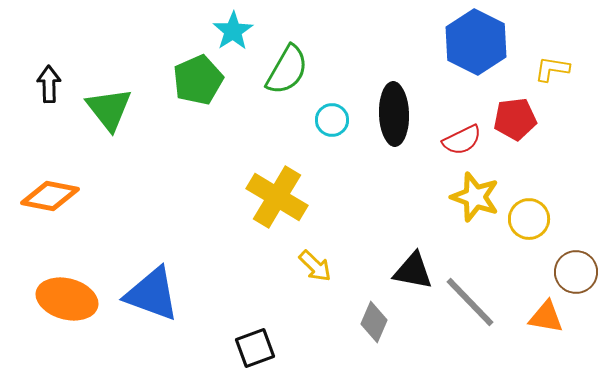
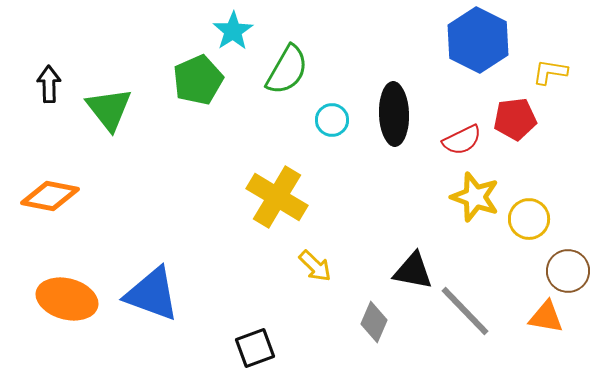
blue hexagon: moved 2 px right, 2 px up
yellow L-shape: moved 2 px left, 3 px down
brown circle: moved 8 px left, 1 px up
gray line: moved 5 px left, 9 px down
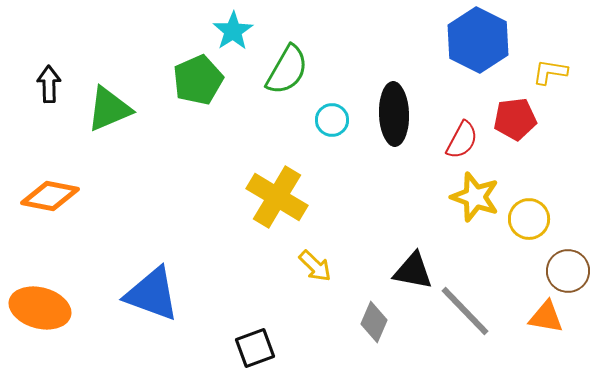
green triangle: rotated 45 degrees clockwise
red semicircle: rotated 36 degrees counterclockwise
orange ellipse: moved 27 px left, 9 px down
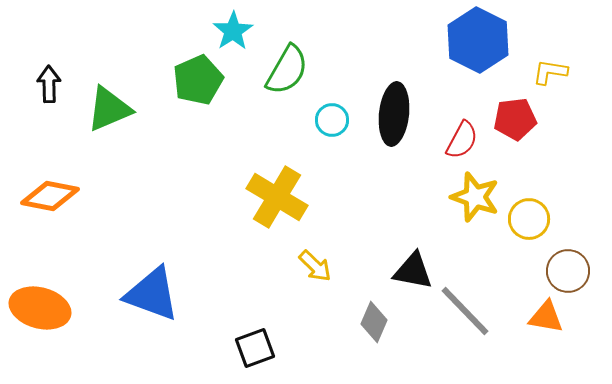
black ellipse: rotated 8 degrees clockwise
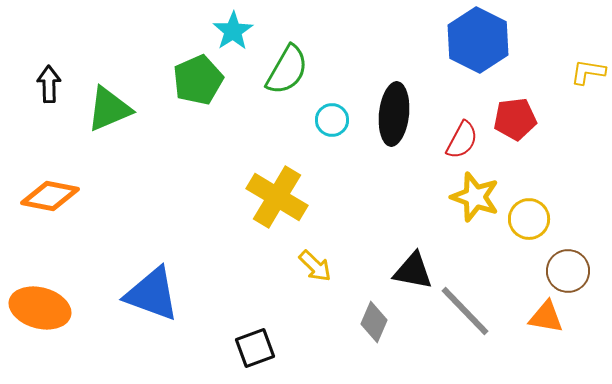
yellow L-shape: moved 38 px right
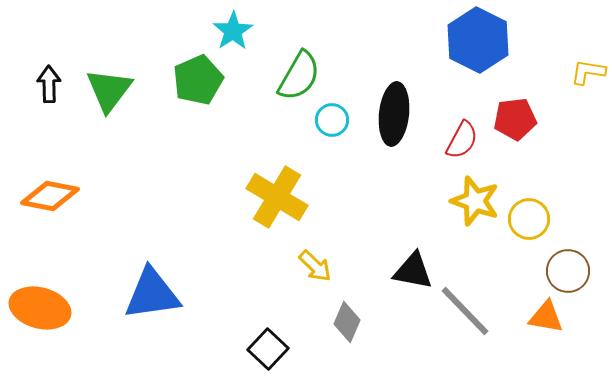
green semicircle: moved 12 px right, 6 px down
green triangle: moved 19 px up; rotated 30 degrees counterclockwise
yellow star: moved 4 px down
blue triangle: rotated 28 degrees counterclockwise
gray diamond: moved 27 px left
black square: moved 13 px right, 1 px down; rotated 27 degrees counterclockwise
